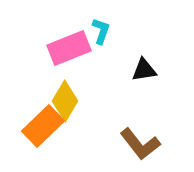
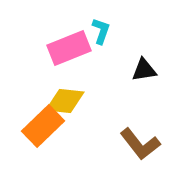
yellow diamond: rotated 66 degrees clockwise
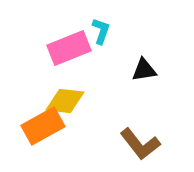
orange rectangle: rotated 15 degrees clockwise
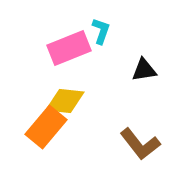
orange rectangle: moved 3 px right, 1 px down; rotated 21 degrees counterclockwise
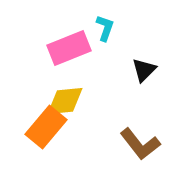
cyan L-shape: moved 4 px right, 3 px up
black triangle: rotated 36 degrees counterclockwise
yellow diamond: rotated 12 degrees counterclockwise
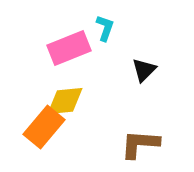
orange rectangle: moved 2 px left
brown L-shape: rotated 132 degrees clockwise
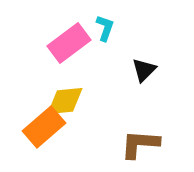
pink rectangle: moved 5 px up; rotated 15 degrees counterclockwise
orange rectangle: rotated 9 degrees clockwise
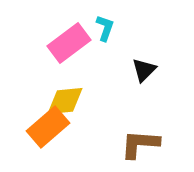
orange rectangle: moved 4 px right
